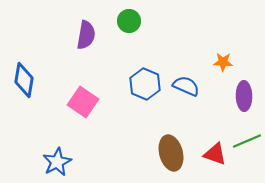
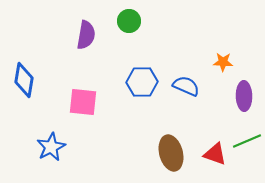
blue hexagon: moved 3 px left, 2 px up; rotated 24 degrees counterclockwise
pink square: rotated 28 degrees counterclockwise
blue star: moved 6 px left, 15 px up
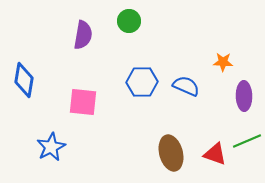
purple semicircle: moved 3 px left
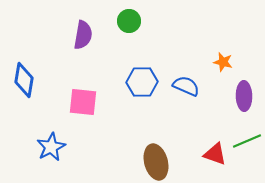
orange star: rotated 12 degrees clockwise
brown ellipse: moved 15 px left, 9 px down
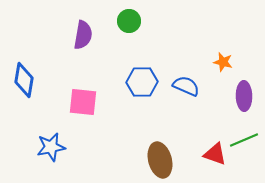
green line: moved 3 px left, 1 px up
blue star: rotated 16 degrees clockwise
brown ellipse: moved 4 px right, 2 px up
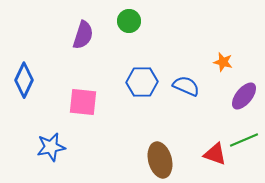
purple semicircle: rotated 8 degrees clockwise
blue diamond: rotated 16 degrees clockwise
purple ellipse: rotated 40 degrees clockwise
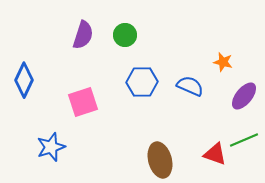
green circle: moved 4 px left, 14 px down
blue semicircle: moved 4 px right
pink square: rotated 24 degrees counterclockwise
blue star: rotated 8 degrees counterclockwise
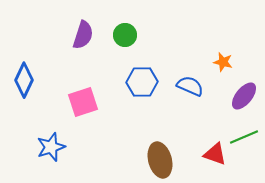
green line: moved 3 px up
